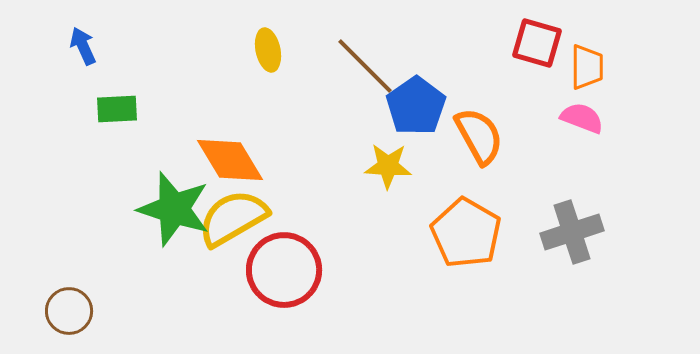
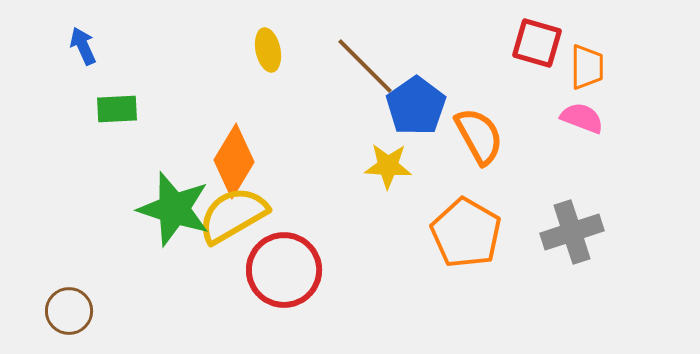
orange diamond: moved 4 px right, 1 px down; rotated 62 degrees clockwise
yellow semicircle: moved 3 px up
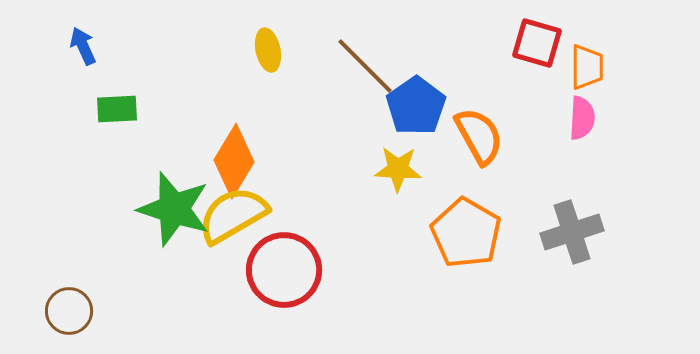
pink semicircle: rotated 72 degrees clockwise
yellow star: moved 10 px right, 3 px down
